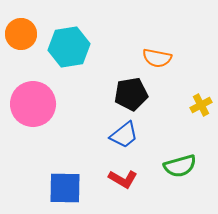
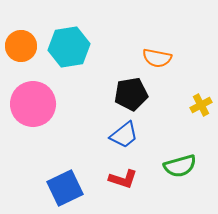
orange circle: moved 12 px down
red L-shape: rotated 12 degrees counterclockwise
blue square: rotated 27 degrees counterclockwise
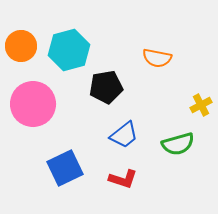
cyan hexagon: moved 3 px down; rotated 6 degrees counterclockwise
black pentagon: moved 25 px left, 7 px up
green semicircle: moved 2 px left, 22 px up
blue square: moved 20 px up
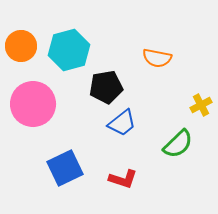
blue trapezoid: moved 2 px left, 12 px up
green semicircle: rotated 28 degrees counterclockwise
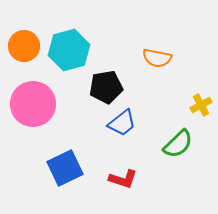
orange circle: moved 3 px right
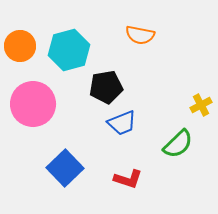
orange circle: moved 4 px left
orange semicircle: moved 17 px left, 23 px up
blue trapezoid: rotated 16 degrees clockwise
blue square: rotated 18 degrees counterclockwise
red L-shape: moved 5 px right
